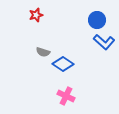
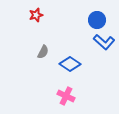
gray semicircle: rotated 80 degrees counterclockwise
blue diamond: moved 7 px right
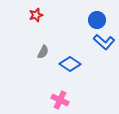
pink cross: moved 6 px left, 4 px down
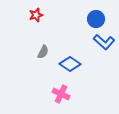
blue circle: moved 1 px left, 1 px up
pink cross: moved 1 px right, 6 px up
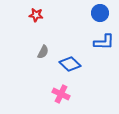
red star: rotated 24 degrees clockwise
blue circle: moved 4 px right, 6 px up
blue L-shape: rotated 40 degrees counterclockwise
blue diamond: rotated 10 degrees clockwise
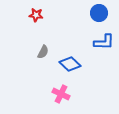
blue circle: moved 1 px left
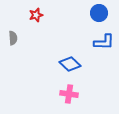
red star: rotated 24 degrees counterclockwise
gray semicircle: moved 30 px left, 14 px up; rotated 32 degrees counterclockwise
pink cross: moved 8 px right; rotated 18 degrees counterclockwise
